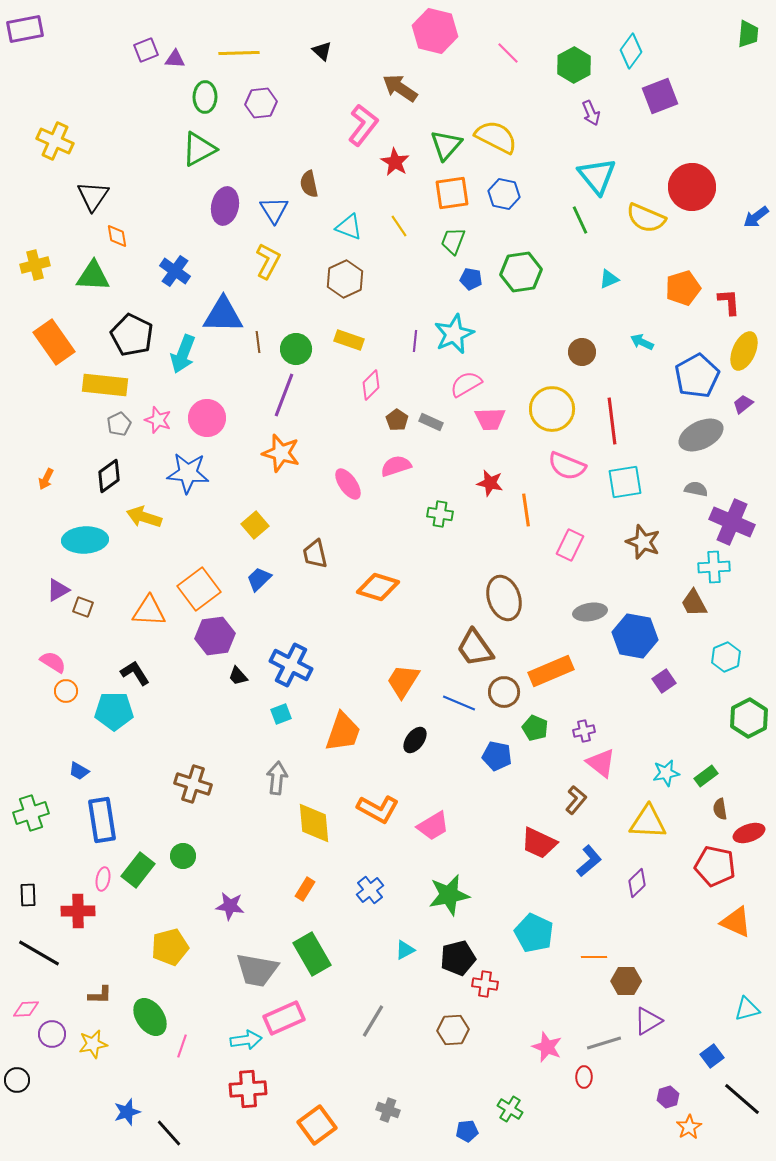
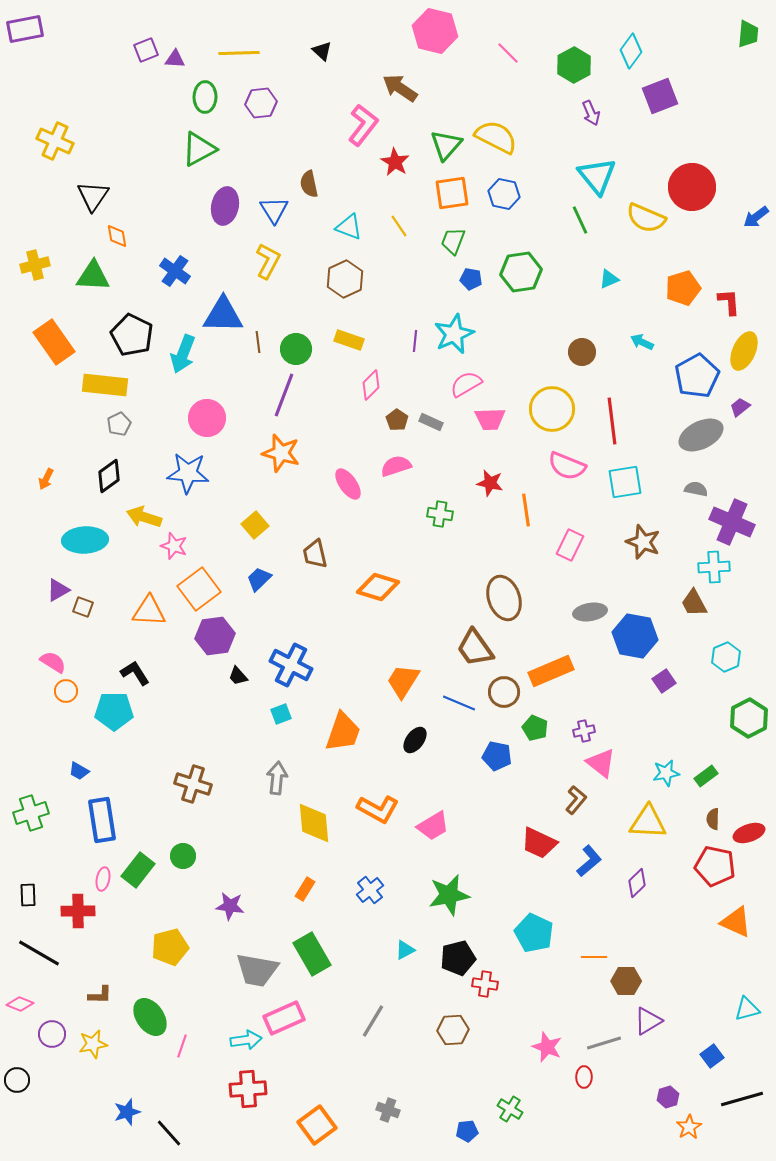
purple trapezoid at (743, 404): moved 3 px left, 3 px down
pink star at (158, 420): moved 16 px right, 126 px down
brown semicircle at (720, 809): moved 7 px left, 10 px down; rotated 10 degrees clockwise
pink diamond at (26, 1009): moved 6 px left, 5 px up; rotated 24 degrees clockwise
black line at (742, 1099): rotated 57 degrees counterclockwise
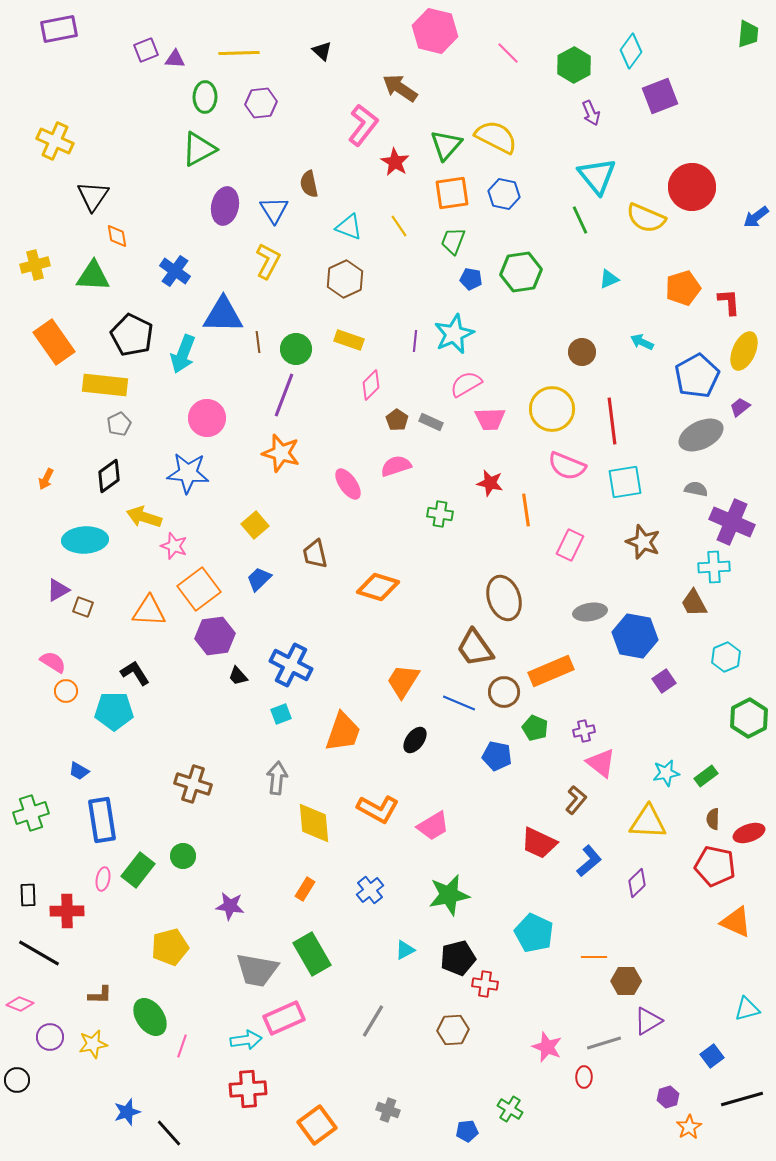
purple rectangle at (25, 29): moved 34 px right
red cross at (78, 911): moved 11 px left
purple circle at (52, 1034): moved 2 px left, 3 px down
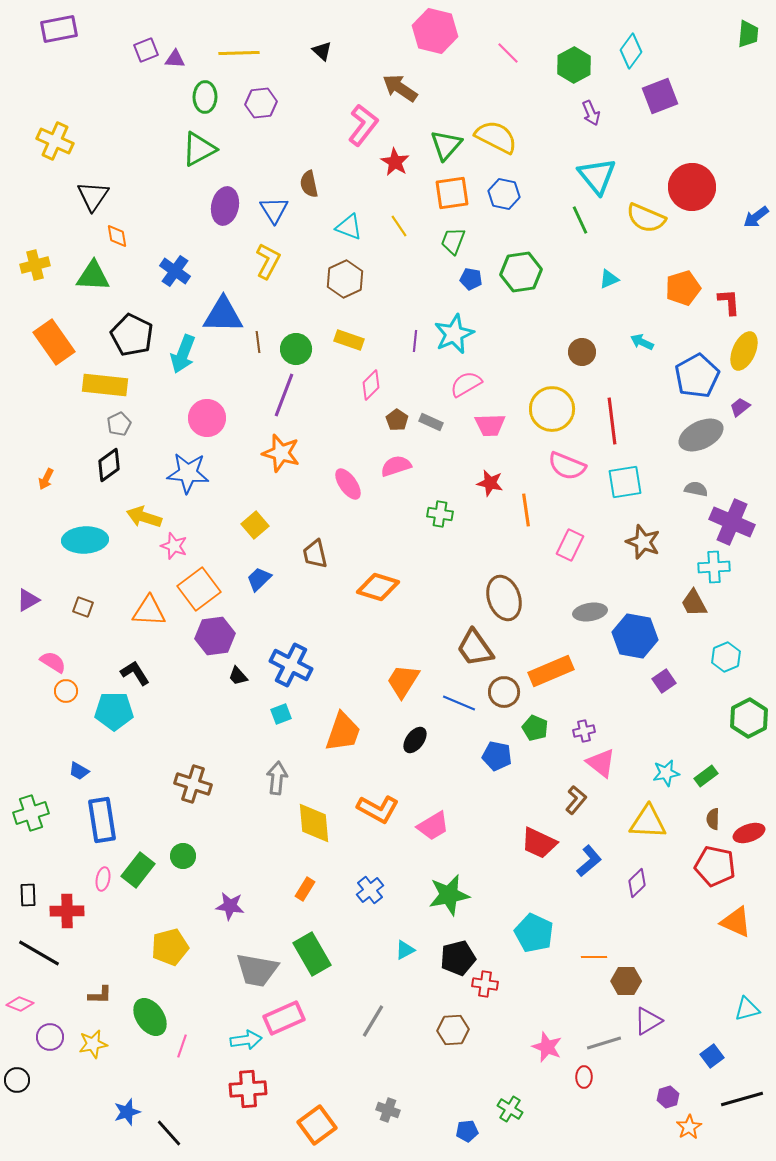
pink trapezoid at (490, 419): moved 6 px down
black diamond at (109, 476): moved 11 px up
purple triangle at (58, 590): moved 30 px left, 10 px down
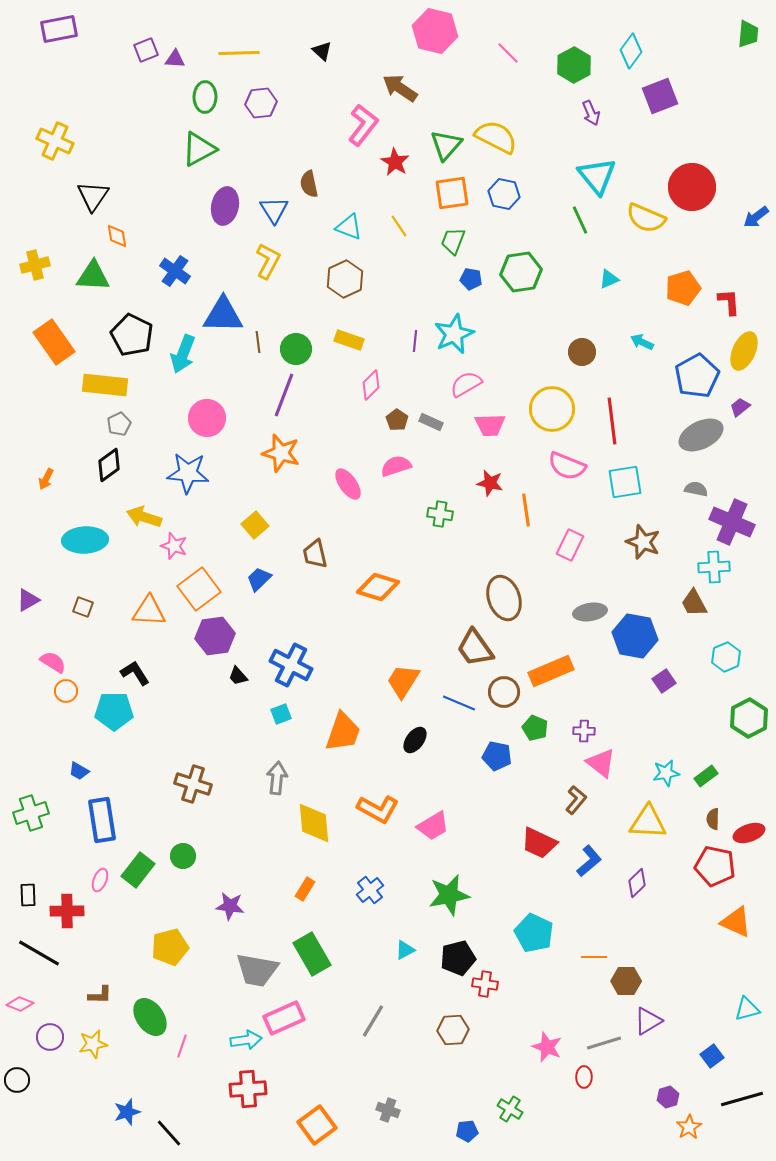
purple cross at (584, 731): rotated 15 degrees clockwise
pink ellipse at (103, 879): moved 3 px left, 1 px down; rotated 10 degrees clockwise
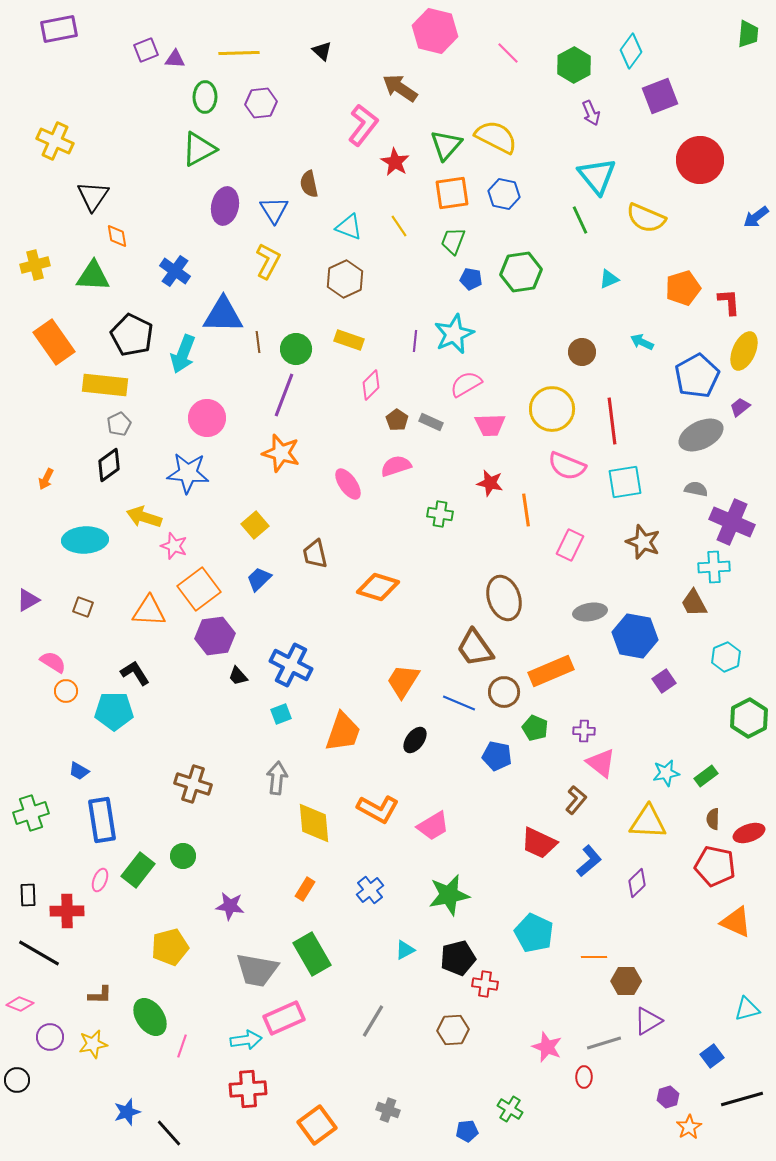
red circle at (692, 187): moved 8 px right, 27 px up
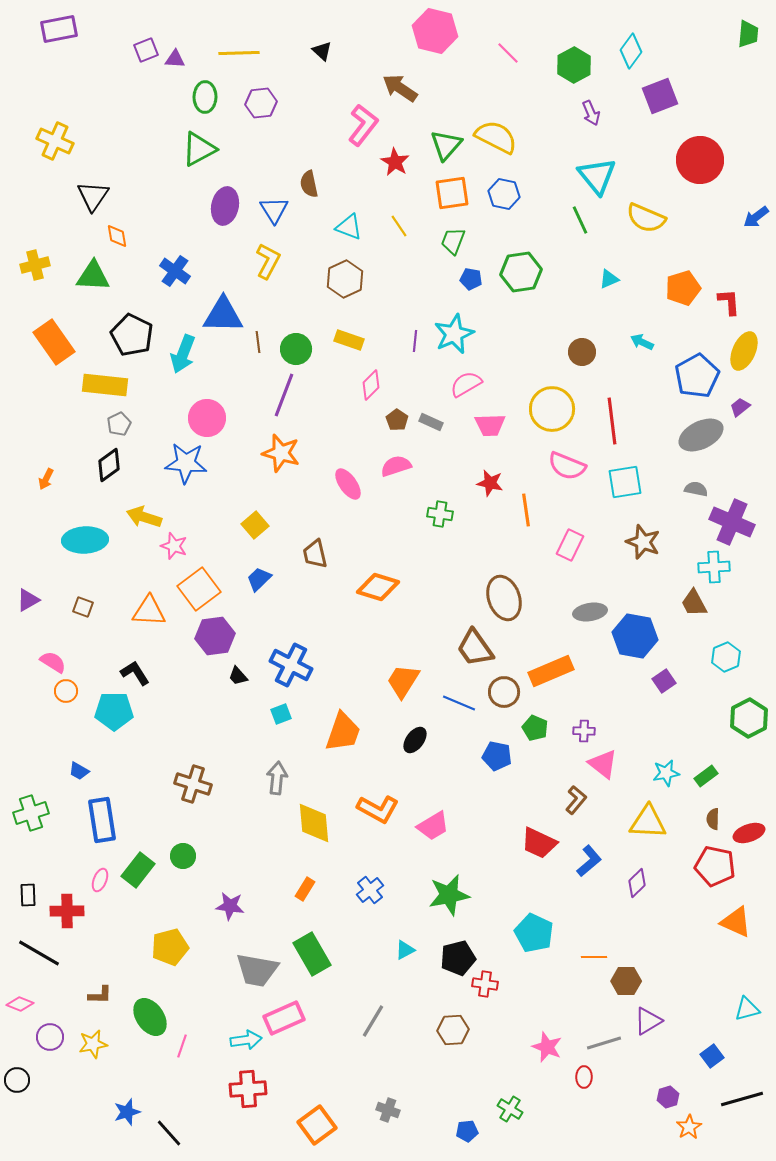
blue star at (188, 473): moved 2 px left, 10 px up
pink triangle at (601, 763): moved 2 px right, 1 px down
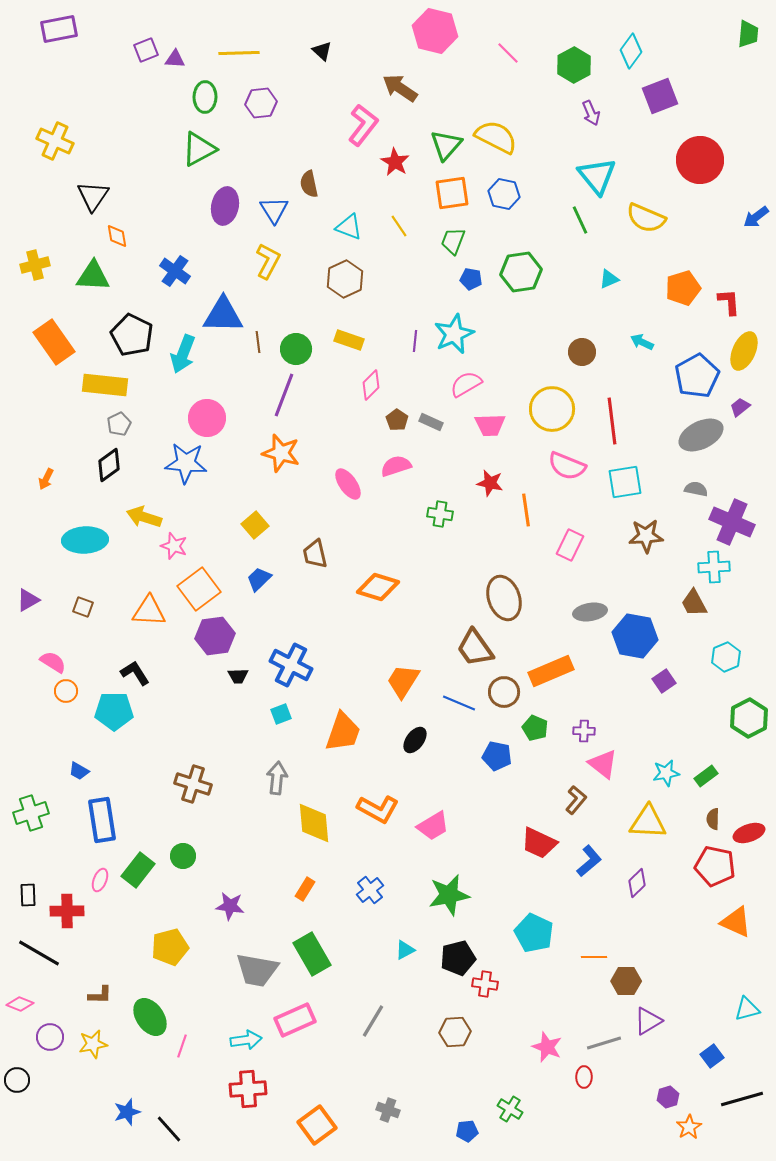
brown star at (643, 542): moved 3 px right, 6 px up; rotated 24 degrees counterclockwise
black trapezoid at (238, 676): rotated 50 degrees counterclockwise
pink rectangle at (284, 1018): moved 11 px right, 2 px down
brown hexagon at (453, 1030): moved 2 px right, 2 px down
black line at (169, 1133): moved 4 px up
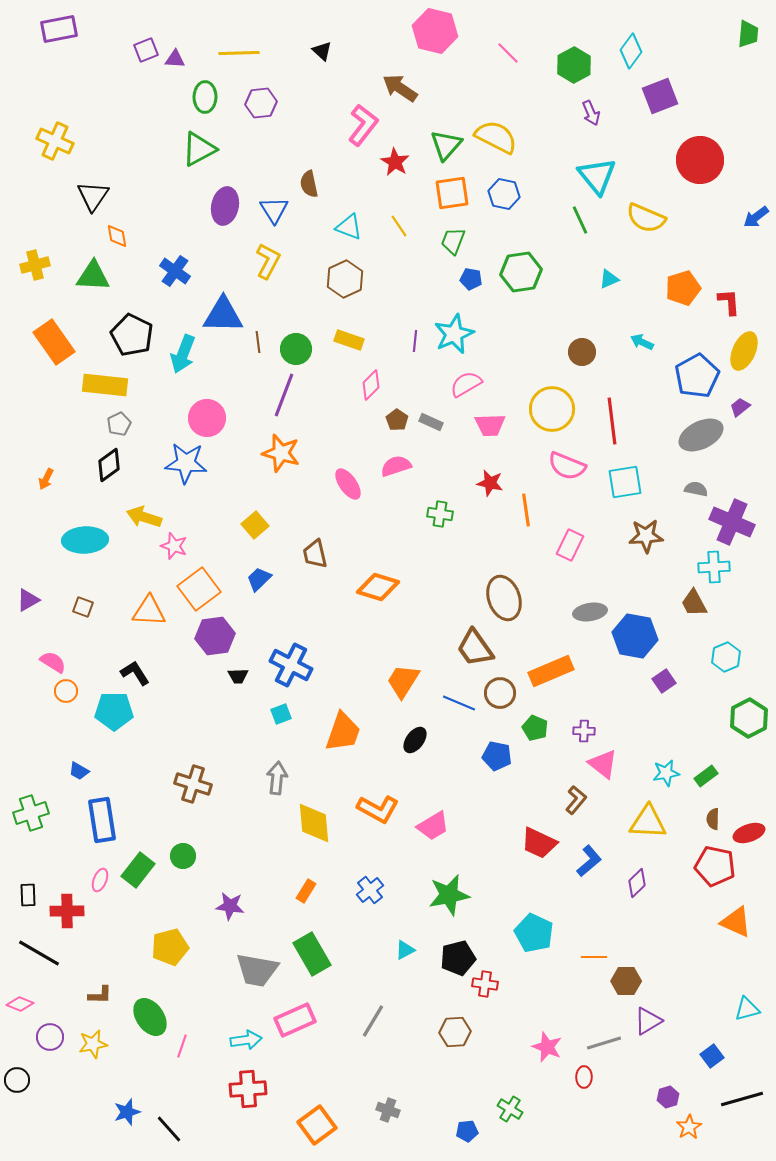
brown circle at (504, 692): moved 4 px left, 1 px down
orange rectangle at (305, 889): moved 1 px right, 2 px down
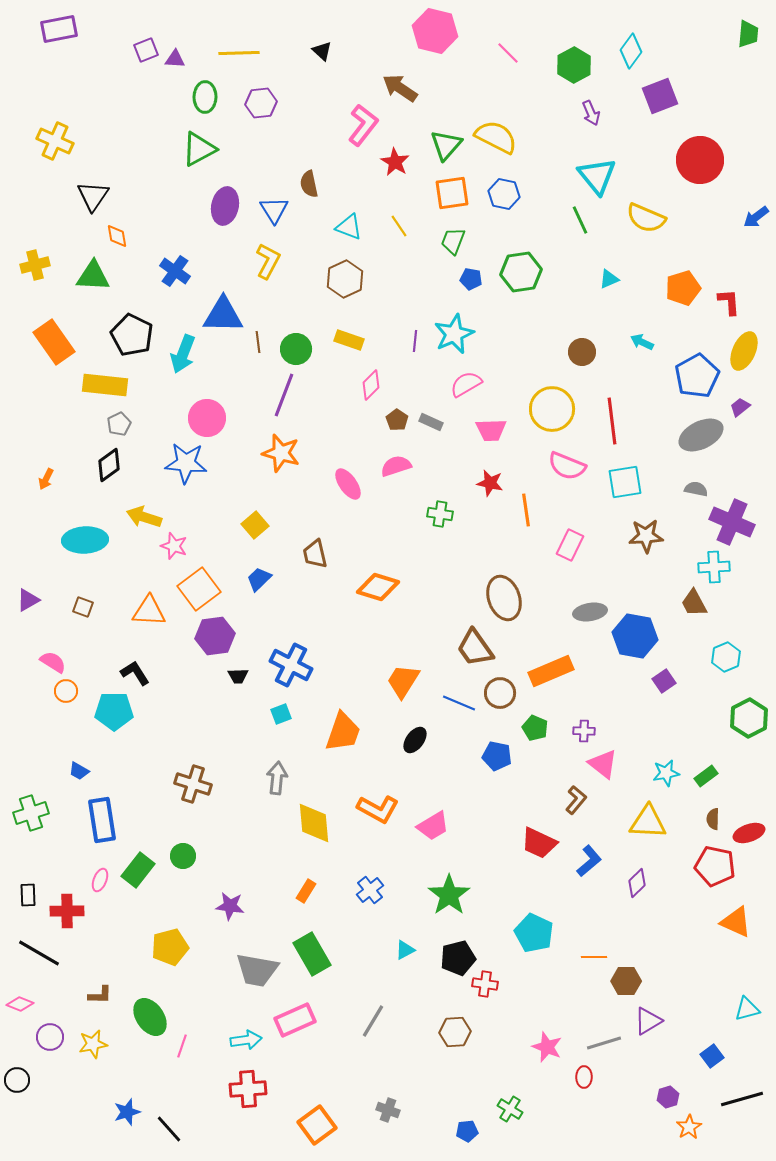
pink trapezoid at (490, 425): moved 1 px right, 5 px down
green star at (449, 895): rotated 24 degrees counterclockwise
